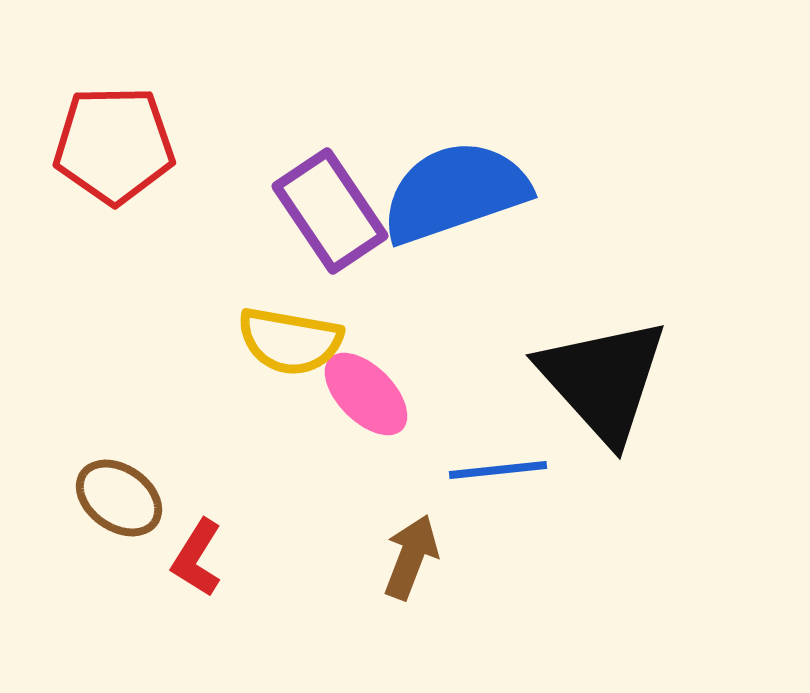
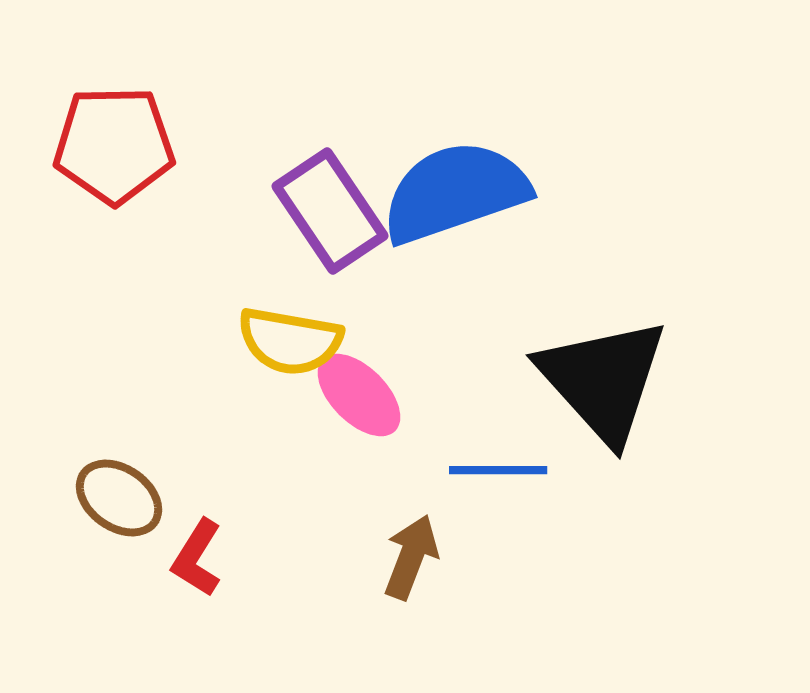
pink ellipse: moved 7 px left, 1 px down
blue line: rotated 6 degrees clockwise
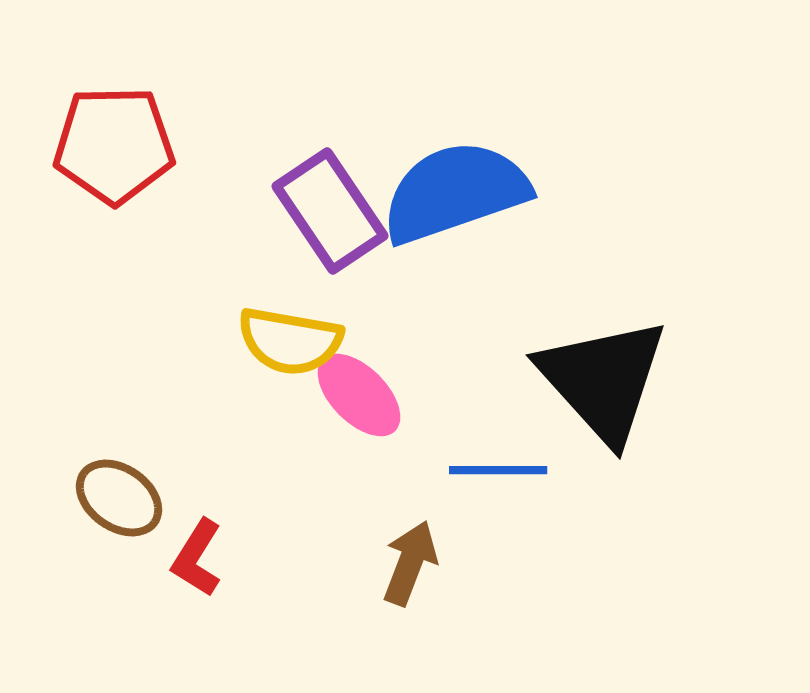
brown arrow: moved 1 px left, 6 px down
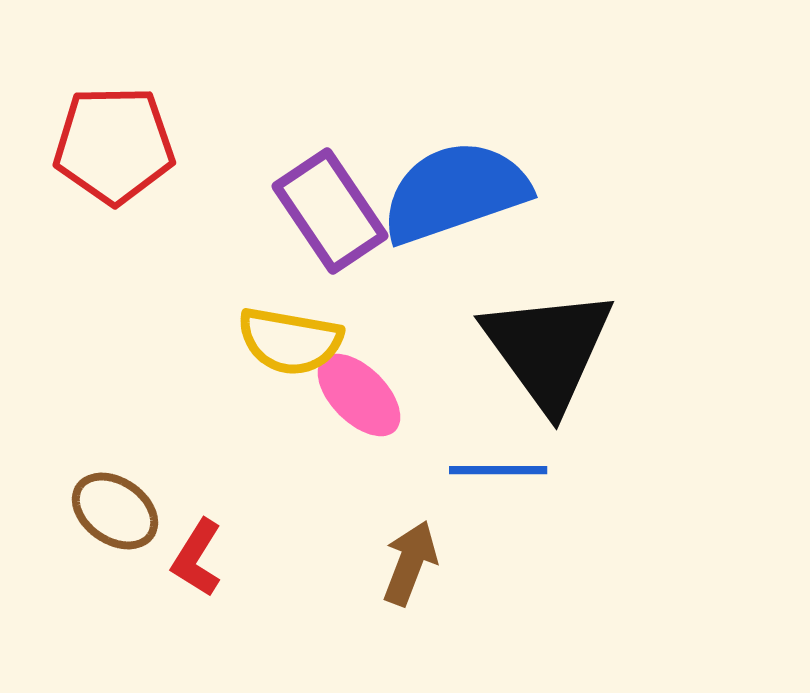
black triangle: moved 55 px left, 31 px up; rotated 6 degrees clockwise
brown ellipse: moved 4 px left, 13 px down
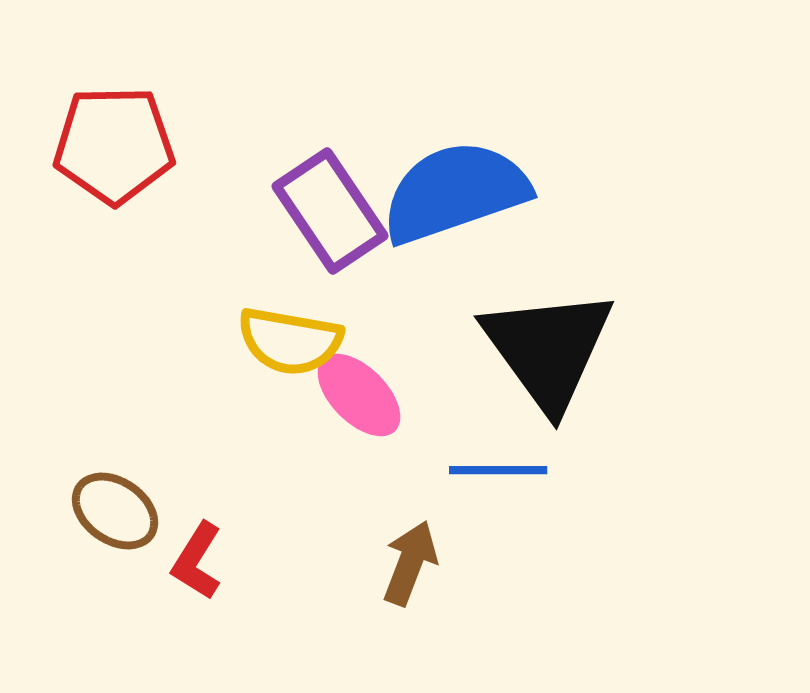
red L-shape: moved 3 px down
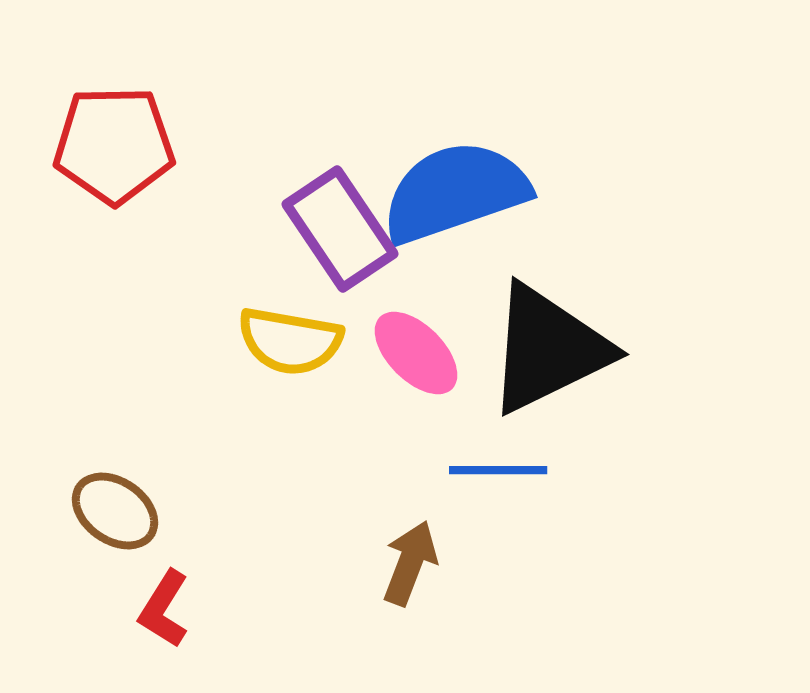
purple rectangle: moved 10 px right, 18 px down
black triangle: rotated 40 degrees clockwise
pink ellipse: moved 57 px right, 42 px up
red L-shape: moved 33 px left, 48 px down
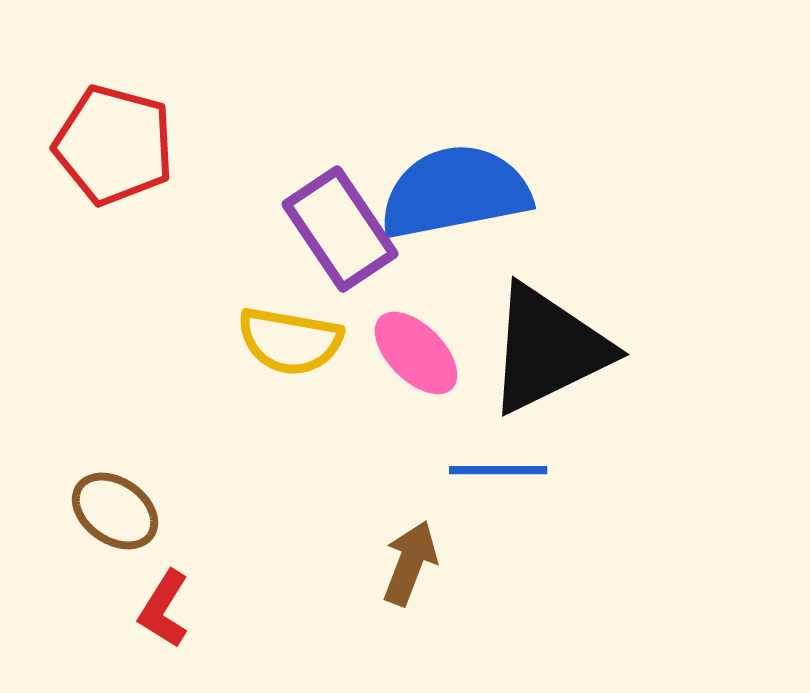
red pentagon: rotated 16 degrees clockwise
blue semicircle: rotated 8 degrees clockwise
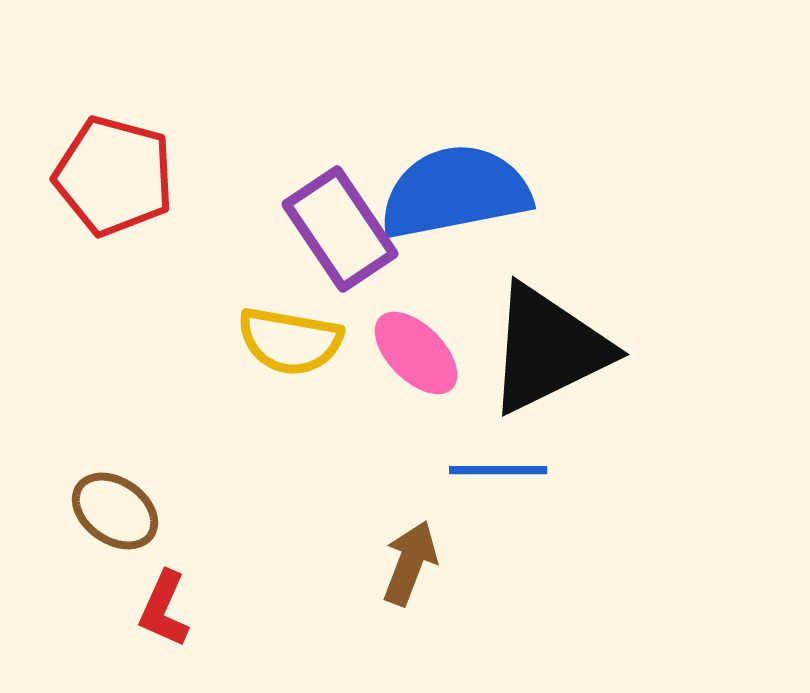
red pentagon: moved 31 px down
red L-shape: rotated 8 degrees counterclockwise
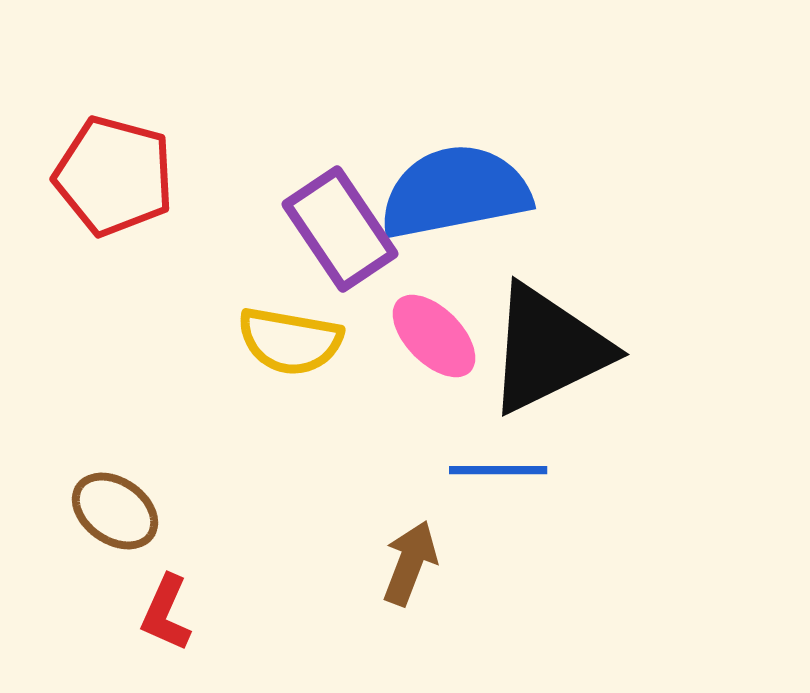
pink ellipse: moved 18 px right, 17 px up
red L-shape: moved 2 px right, 4 px down
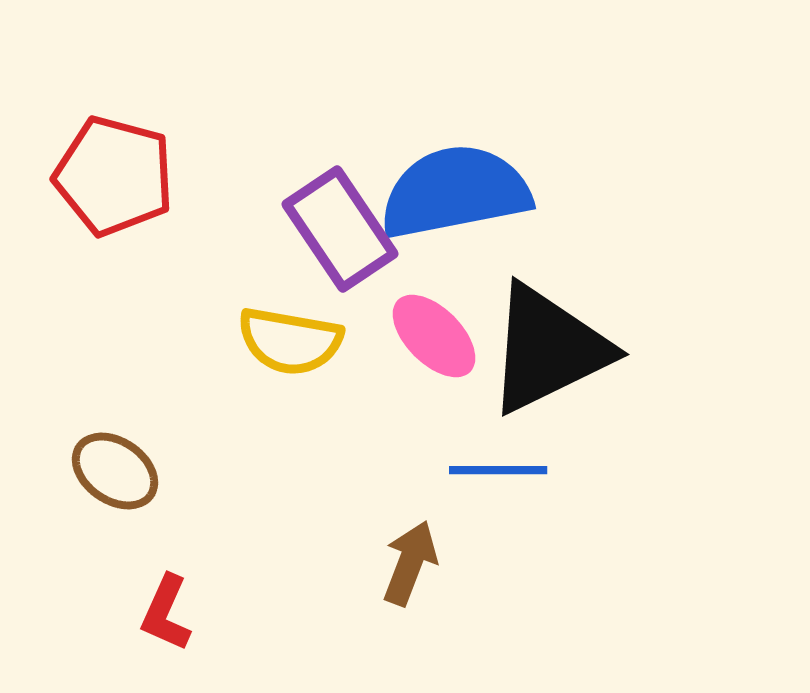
brown ellipse: moved 40 px up
